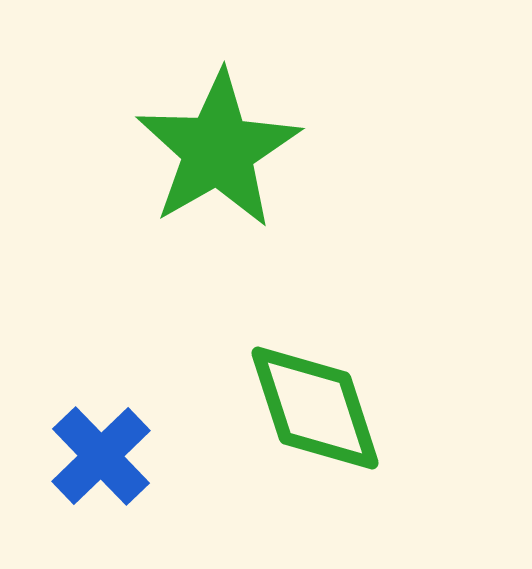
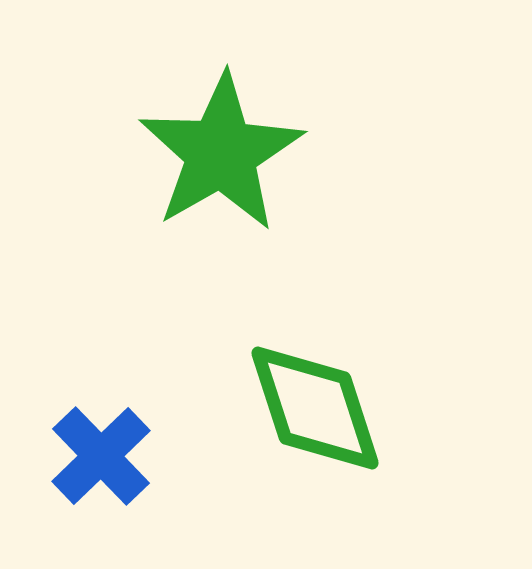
green star: moved 3 px right, 3 px down
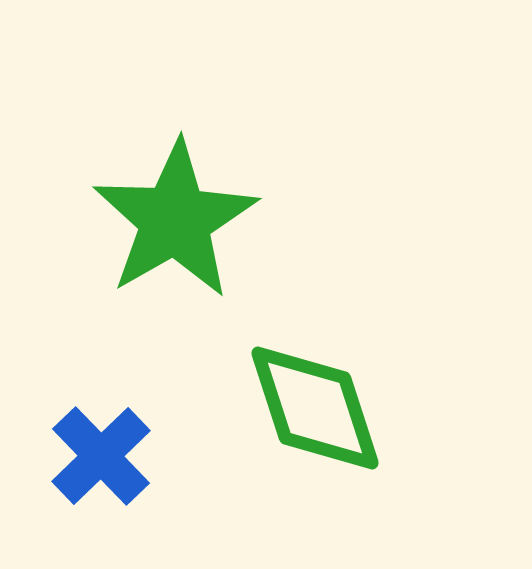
green star: moved 46 px left, 67 px down
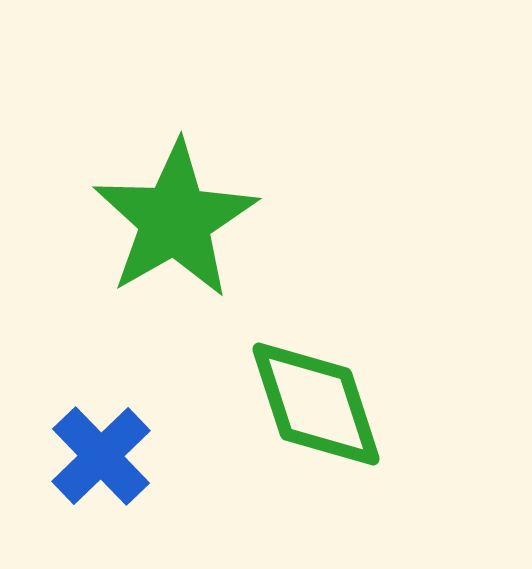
green diamond: moved 1 px right, 4 px up
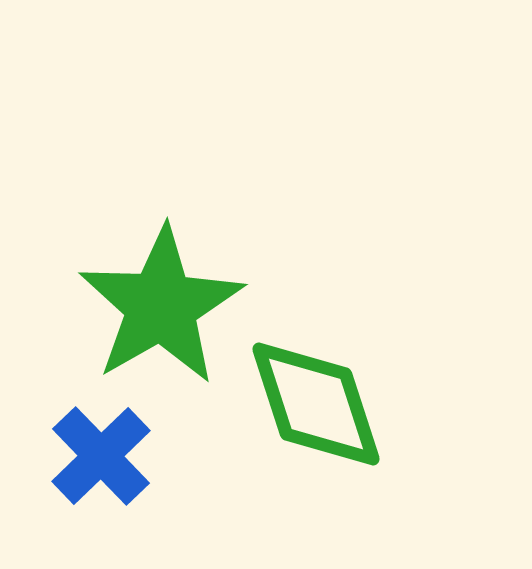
green star: moved 14 px left, 86 px down
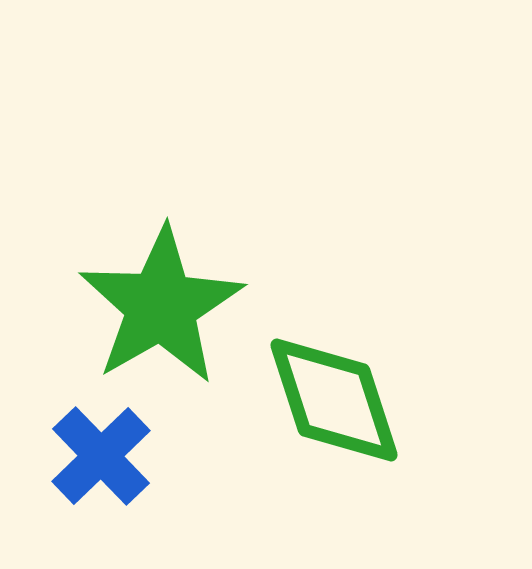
green diamond: moved 18 px right, 4 px up
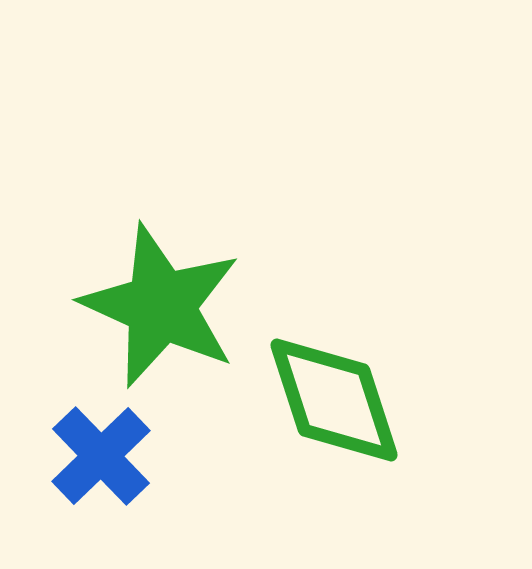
green star: rotated 18 degrees counterclockwise
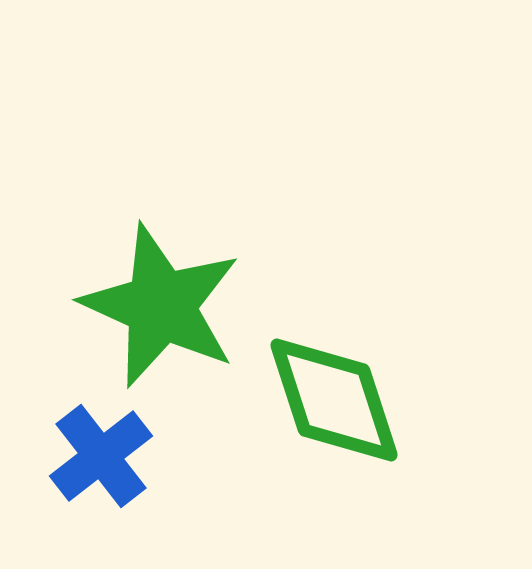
blue cross: rotated 6 degrees clockwise
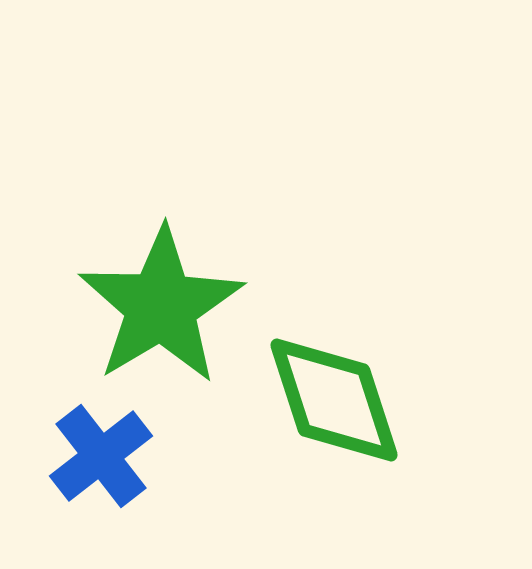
green star: rotated 17 degrees clockwise
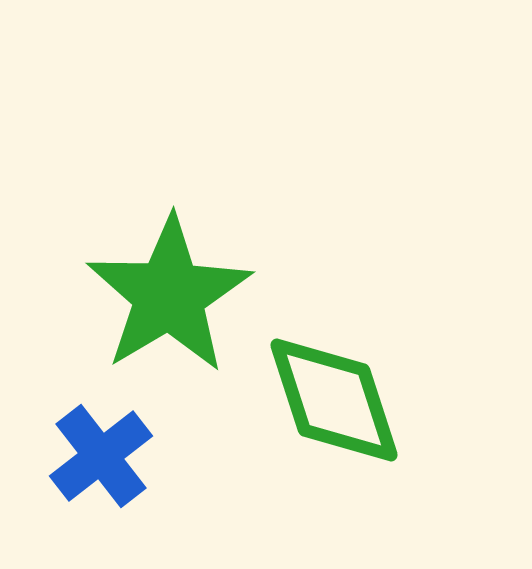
green star: moved 8 px right, 11 px up
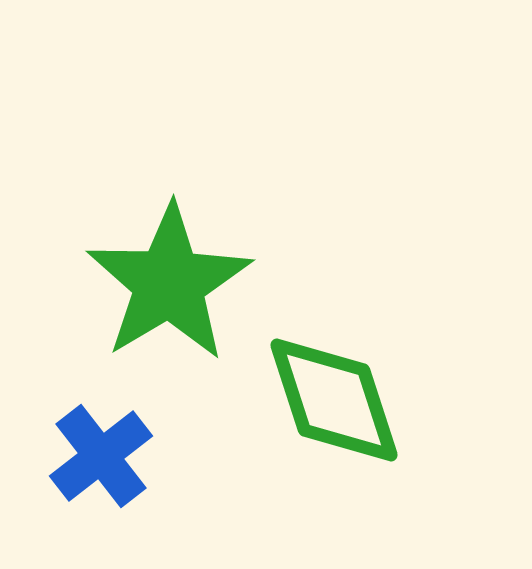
green star: moved 12 px up
